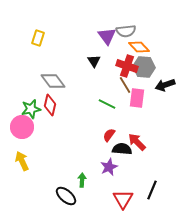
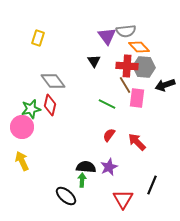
red cross: rotated 15 degrees counterclockwise
black semicircle: moved 36 px left, 18 px down
black line: moved 5 px up
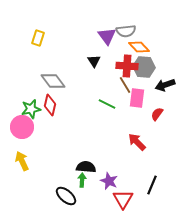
red semicircle: moved 48 px right, 21 px up
purple star: moved 14 px down; rotated 24 degrees counterclockwise
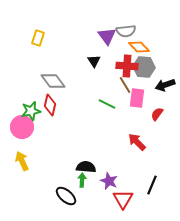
green star: moved 2 px down
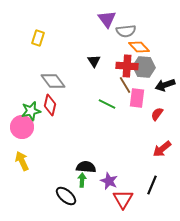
purple triangle: moved 17 px up
red arrow: moved 25 px right, 7 px down; rotated 84 degrees counterclockwise
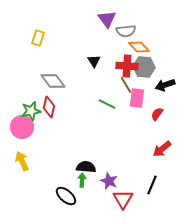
brown line: moved 1 px right
red diamond: moved 1 px left, 2 px down
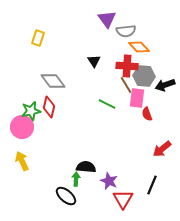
gray hexagon: moved 9 px down
red semicircle: moved 10 px left; rotated 56 degrees counterclockwise
green arrow: moved 6 px left, 1 px up
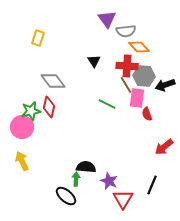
red arrow: moved 2 px right, 2 px up
